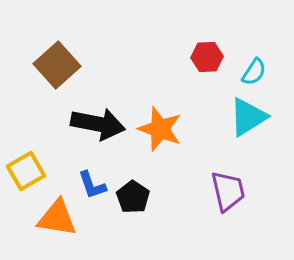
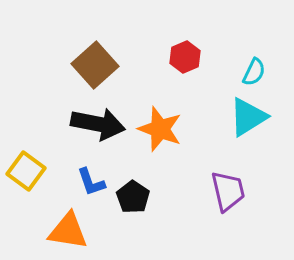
red hexagon: moved 22 px left; rotated 20 degrees counterclockwise
brown square: moved 38 px right
cyan semicircle: rotated 8 degrees counterclockwise
yellow square: rotated 24 degrees counterclockwise
blue L-shape: moved 1 px left, 3 px up
orange triangle: moved 11 px right, 13 px down
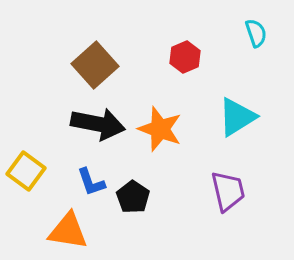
cyan semicircle: moved 2 px right, 39 px up; rotated 44 degrees counterclockwise
cyan triangle: moved 11 px left
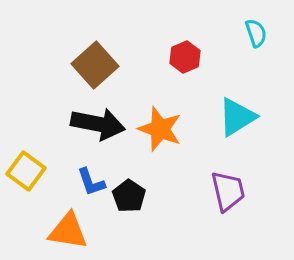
black pentagon: moved 4 px left, 1 px up
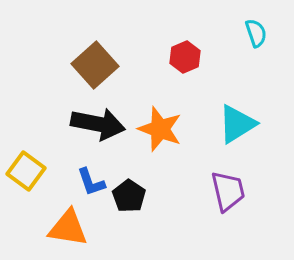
cyan triangle: moved 7 px down
orange triangle: moved 3 px up
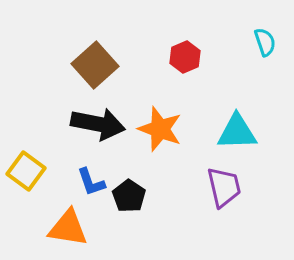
cyan semicircle: moved 9 px right, 9 px down
cyan triangle: moved 8 px down; rotated 30 degrees clockwise
purple trapezoid: moved 4 px left, 4 px up
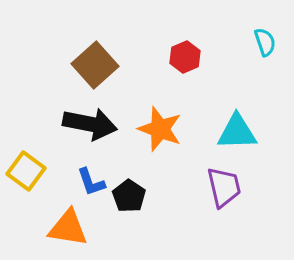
black arrow: moved 8 px left
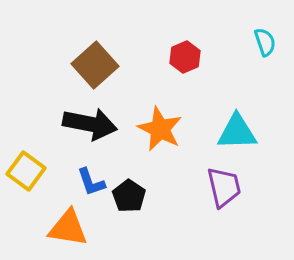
orange star: rotated 6 degrees clockwise
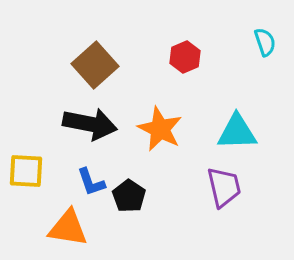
yellow square: rotated 33 degrees counterclockwise
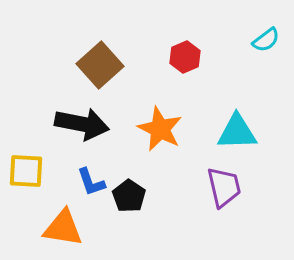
cyan semicircle: moved 1 px right, 2 px up; rotated 72 degrees clockwise
brown square: moved 5 px right
black arrow: moved 8 px left
orange triangle: moved 5 px left
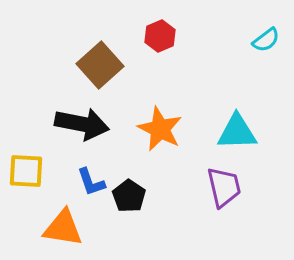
red hexagon: moved 25 px left, 21 px up
